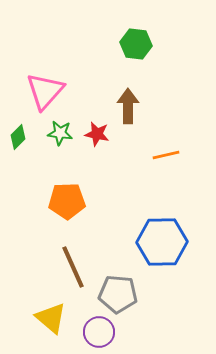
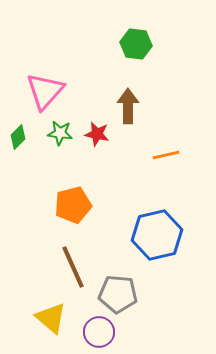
orange pentagon: moved 6 px right, 4 px down; rotated 12 degrees counterclockwise
blue hexagon: moved 5 px left, 7 px up; rotated 12 degrees counterclockwise
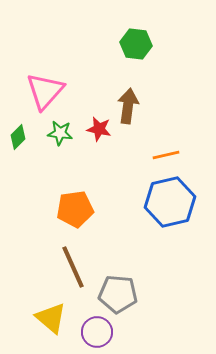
brown arrow: rotated 8 degrees clockwise
red star: moved 2 px right, 5 px up
orange pentagon: moved 2 px right, 4 px down; rotated 6 degrees clockwise
blue hexagon: moved 13 px right, 33 px up
purple circle: moved 2 px left
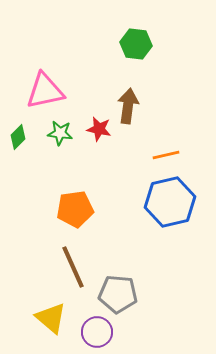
pink triangle: rotated 36 degrees clockwise
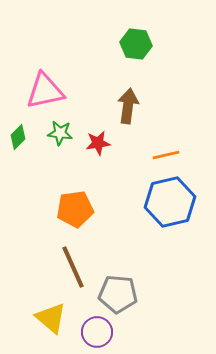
red star: moved 1 px left, 14 px down; rotated 20 degrees counterclockwise
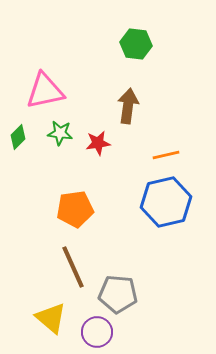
blue hexagon: moved 4 px left
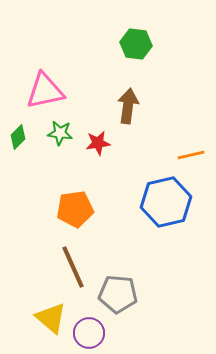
orange line: moved 25 px right
purple circle: moved 8 px left, 1 px down
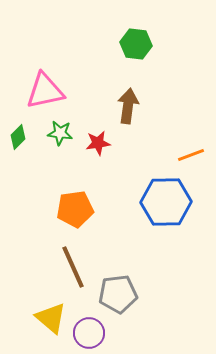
orange line: rotated 8 degrees counterclockwise
blue hexagon: rotated 12 degrees clockwise
gray pentagon: rotated 12 degrees counterclockwise
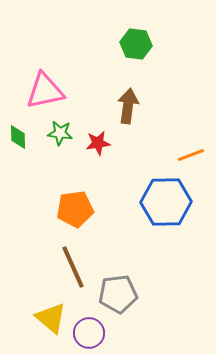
green diamond: rotated 45 degrees counterclockwise
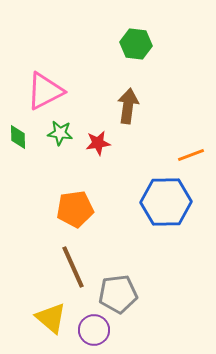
pink triangle: rotated 15 degrees counterclockwise
purple circle: moved 5 px right, 3 px up
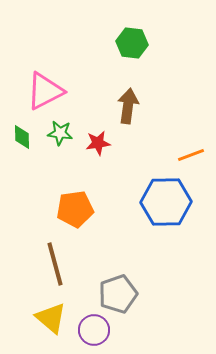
green hexagon: moved 4 px left, 1 px up
green diamond: moved 4 px right
brown line: moved 18 px left, 3 px up; rotated 9 degrees clockwise
gray pentagon: rotated 12 degrees counterclockwise
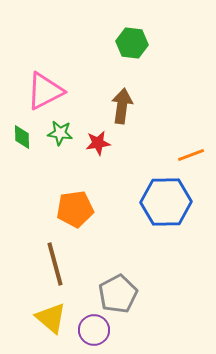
brown arrow: moved 6 px left
gray pentagon: rotated 9 degrees counterclockwise
